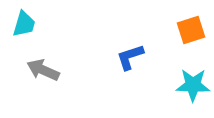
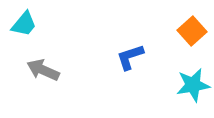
cyan trapezoid: rotated 24 degrees clockwise
orange square: moved 1 px right, 1 px down; rotated 24 degrees counterclockwise
cyan star: rotated 12 degrees counterclockwise
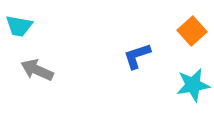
cyan trapezoid: moved 5 px left, 2 px down; rotated 60 degrees clockwise
blue L-shape: moved 7 px right, 1 px up
gray arrow: moved 6 px left
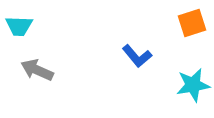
cyan trapezoid: rotated 8 degrees counterclockwise
orange square: moved 8 px up; rotated 24 degrees clockwise
blue L-shape: rotated 112 degrees counterclockwise
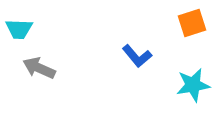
cyan trapezoid: moved 3 px down
gray arrow: moved 2 px right, 2 px up
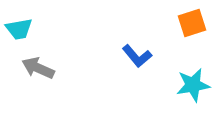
cyan trapezoid: rotated 12 degrees counterclockwise
gray arrow: moved 1 px left
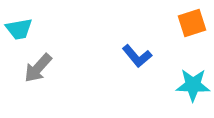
gray arrow: rotated 72 degrees counterclockwise
cyan star: rotated 12 degrees clockwise
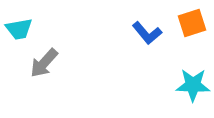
blue L-shape: moved 10 px right, 23 px up
gray arrow: moved 6 px right, 5 px up
